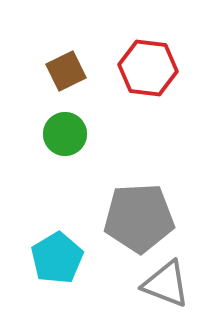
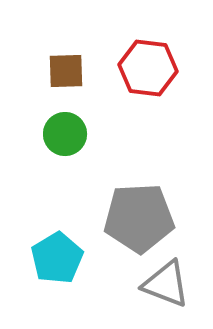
brown square: rotated 24 degrees clockwise
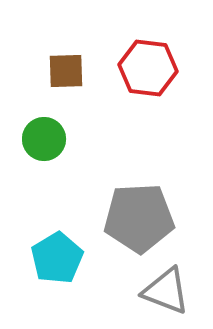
green circle: moved 21 px left, 5 px down
gray triangle: moved 7 px down
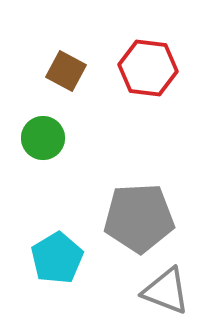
brown square: rotated 30 degrees clockwise
green circle: moved 1 px left, 1 px up
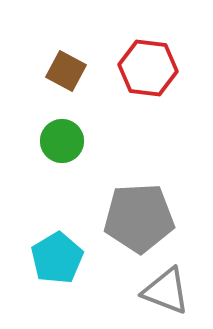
green circle: moved 19 px right, 3 px down
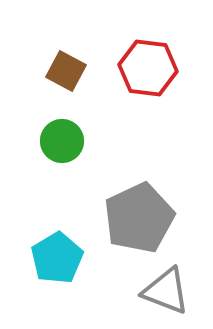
gray pentagon: rotated 22 degrees counterclockwise
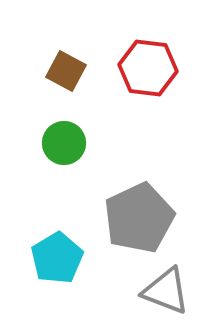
green circle: moved 2 px right, 2 px down
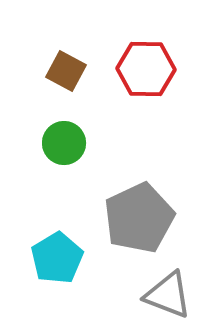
red hexagon: moved 2 px left, 1 px down; rotated 6 degrees counterclockwise
gray triangle: moved 2 px right, 4 px down
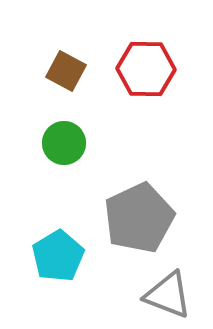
cyan pentagon: moved 1 px right, 2 px up
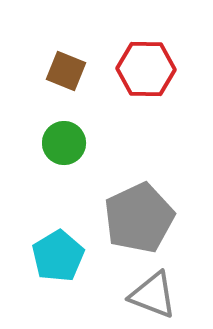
brown square: rotated 6 degrees counterclockwise
gray triangle: moved 15 px left
